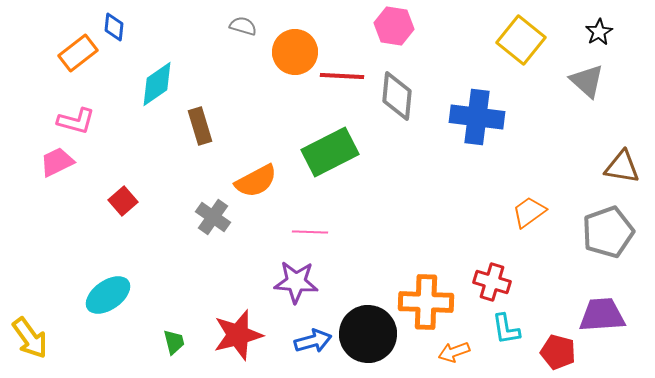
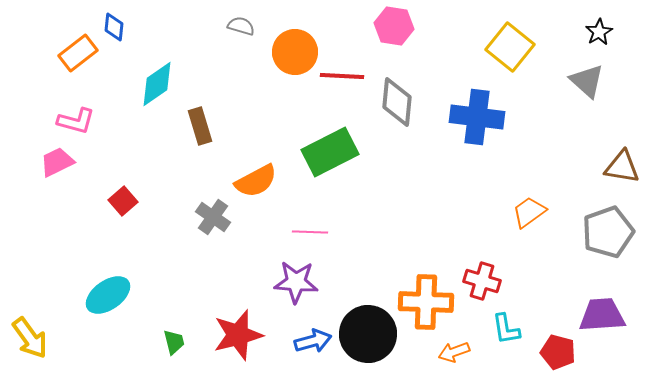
gray semicircle: moved 2 px left
yellow square: moved 11 px left, 7 px down
gray diamond: moved 6 px down
red cross: moved 10 px left, 1 px up
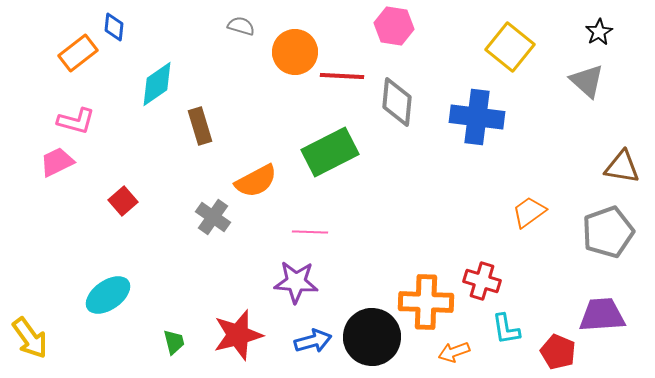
black circle: moved 4 px right, 3 px down
red pentagon: rotated 8 degrees clockwise
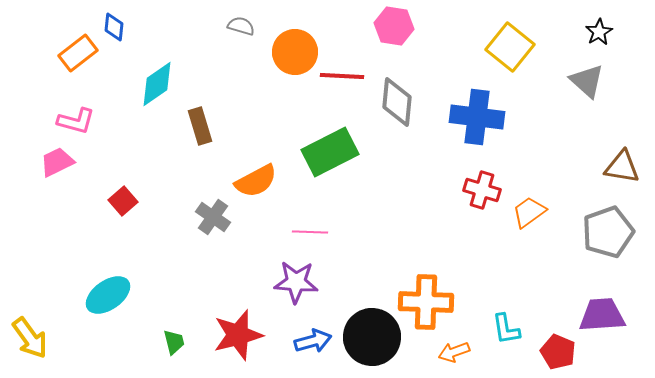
red cross: moved 91 px up
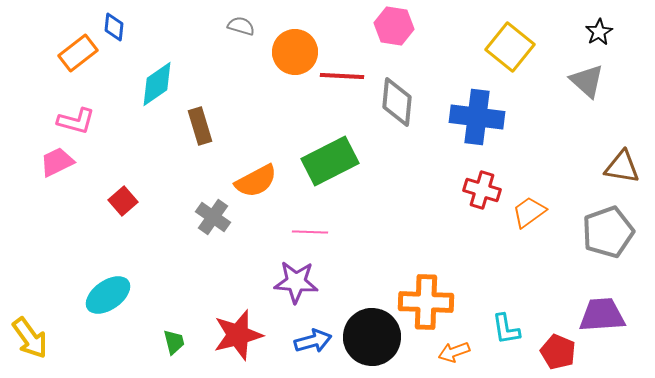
green rectangle: moved 9 px down
